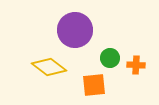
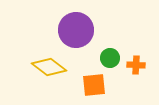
purple circle: moved 1 px right
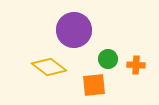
purple circle: moved 2 px left
green circle: moved 2 px left, 1 px down
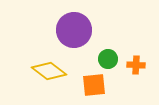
yellow diamond: moved 4 px down
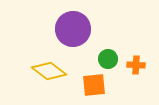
purple circle: moved 1 px left, 1 px up
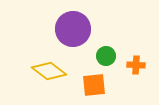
green circle: moved 2 px left, 3 px up
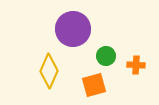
yellow diamond: rotated 76 degrees clockwise
orange square: rotated 10 degrees counterclockwise
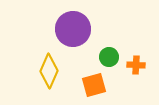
green circle: moved 3 px right, 1 px down
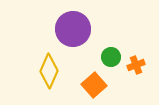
green circle: moved 2 px right
orange cross: rotated 24 degrees counterclockwise
orange square: rotated 25 degrees counterclockwise
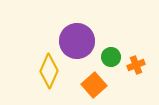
purple circle: moved 4 px right, 12 px down
